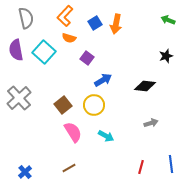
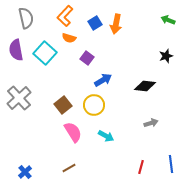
cyan square: moved 1 px right, 1 px down
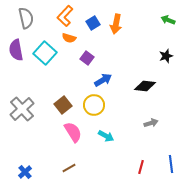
blue square: moved 2 px left
gray cross: moved 3 px right, 11 px down
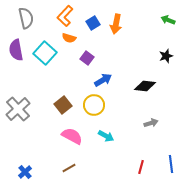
gray cross: moved 4 px left
pink semicircle: moved 1 px left, 4 px down; rotated 30 degrees counterclockwise
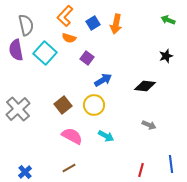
gray semicircle: moved 7 px down
gray arrow: moved 2 px left, 2 px down; rotated 40 degrees clockwise
red line: moved 3 px down
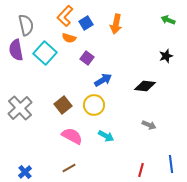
blue square: moved 7 px left
gray cross: moved 2 px right, 1 px up
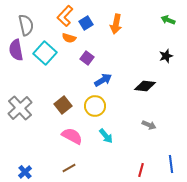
yellow circle: moved 1 px right, 1 px down
cyan arrow: rotated 21 degrees clockwise
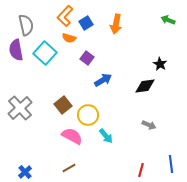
black star: moved 6 px left, 8 px down; rotated 24 degrees counterclockwise
black diamond: rotated 15 degrees counterclockwise
yellow circle: moved 7 px left, 9 px down
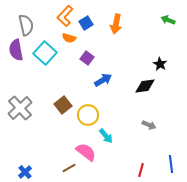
pink semicircle: moved 14 px right, 16 px down; rotated 10 degrees clockwise
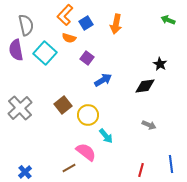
orange L-shape: moved 1 px up
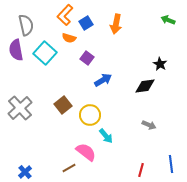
yellow circle: moved 2 px right
